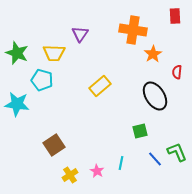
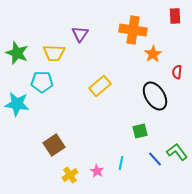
cyan pentagon: moved 2 px down; rotated 15 degrees counterclockwise
green L-shape: rotated 15 degrees counterclockwise
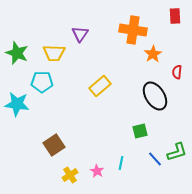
green L-shape: rotated 110 degrees clockwise
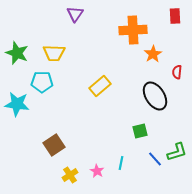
orange cross: rotated 12 degrees counterclockwise
purple triangle: moved 5 px left, 20 px up
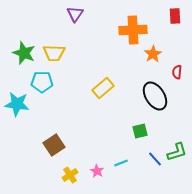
green star: moved 7 px right
yellow rectangle: moved 3 px right, 2 px down
cyan line: rotated 56 degrees clockwise
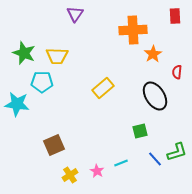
yellow trapezoid: moved 3 px right, 3 px down
brown square: rotated 10 degrees clockwise
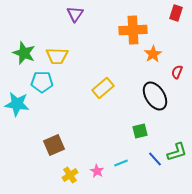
red rectangle: moved 1 px right, 3 px up; rotated 21 degrees clockwise
red semicircle: rotated 16 degrees clockwise
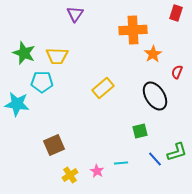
cyan line: rotated 16 degrees clockwise
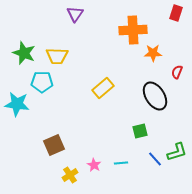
orange star: moved 1 px up; rotated 30 degrees clockwise
pink star: moved 3 px left, 6 px up
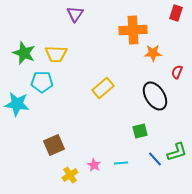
yellow trapezoid: moved 1 px left, 2 px up
